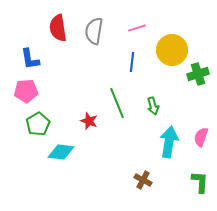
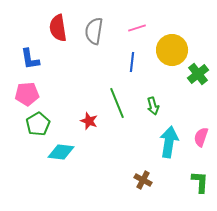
green cross: rotated 20 degrees counterclockwise
pink pentagon: moved 1 px right, 3 px down
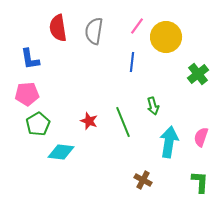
pink line: moved 2 px up; rotated 36 degrees counterclockwise
yellow circle: moved 6 px left, 13 px up
green line: moved 6 px right, 19 px down
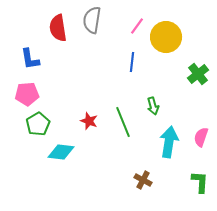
gray semicircle: moved 2 px left, 11 px up
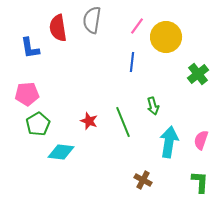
blue L-shape: moved 11 px up
pink semicircle: moved 3 px down
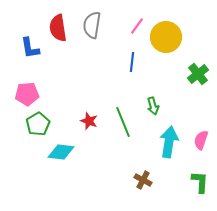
gray semicircle: moved 5 px down
